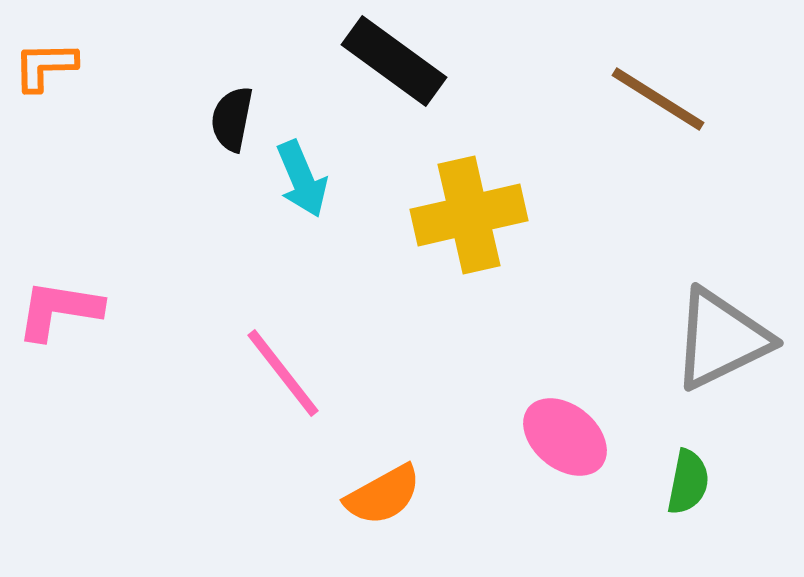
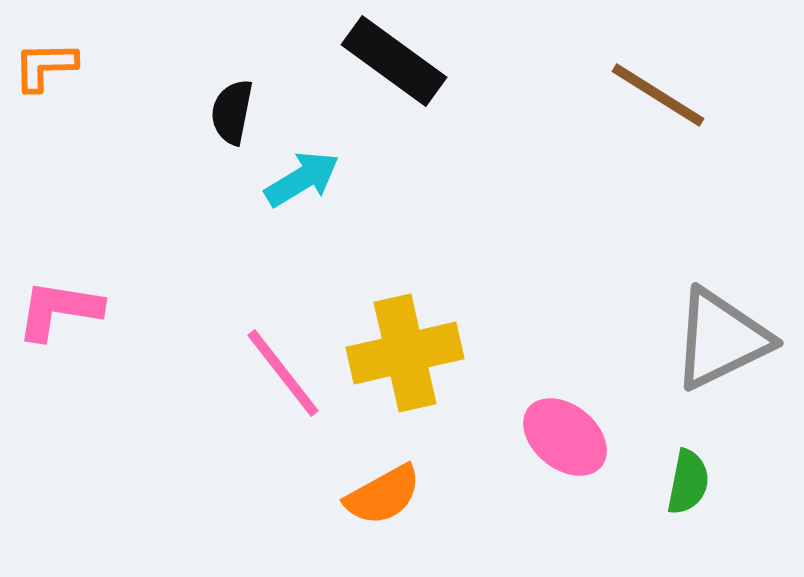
brown line: moved 4 px up
black semicircle: moved 7 px up
cyan arrow: rotated 98 degrees counterclockwise
yellow cross: moved 64 px left, 138 px down
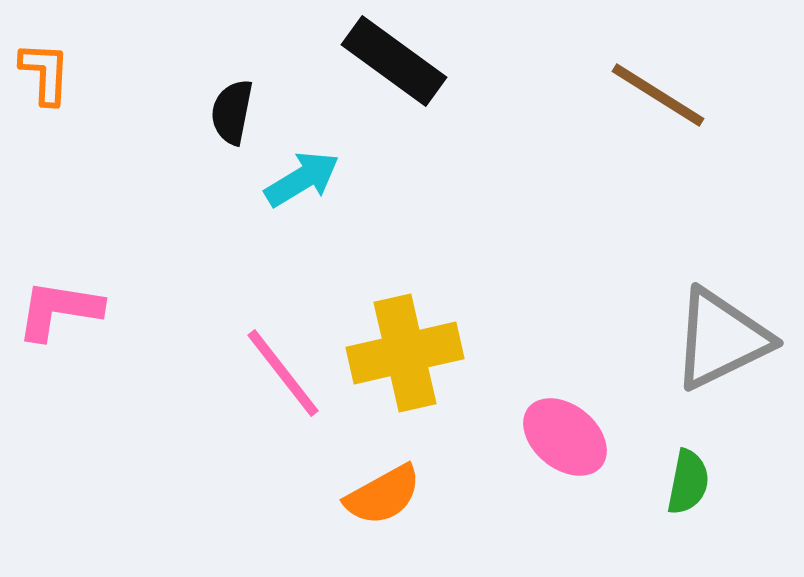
orange L-shape: moved 7 px down; rotated 94 degrees clockwise
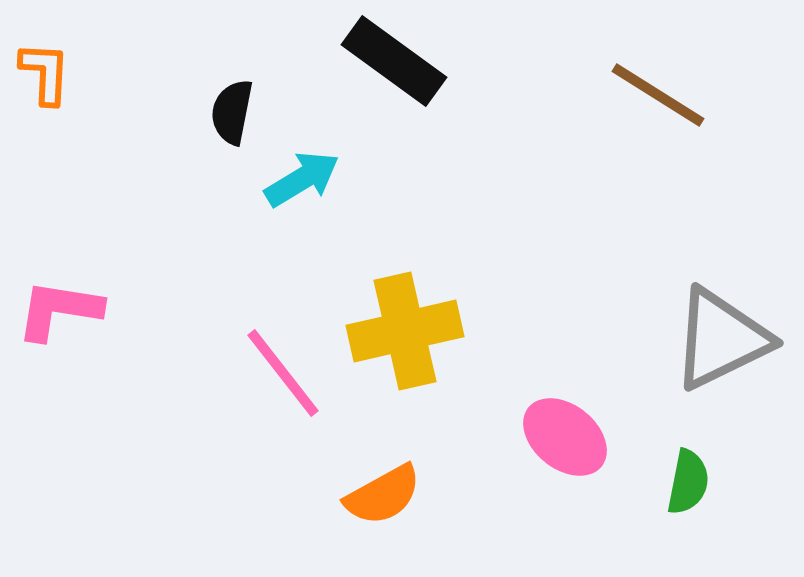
yellow cross: moved 22 px up
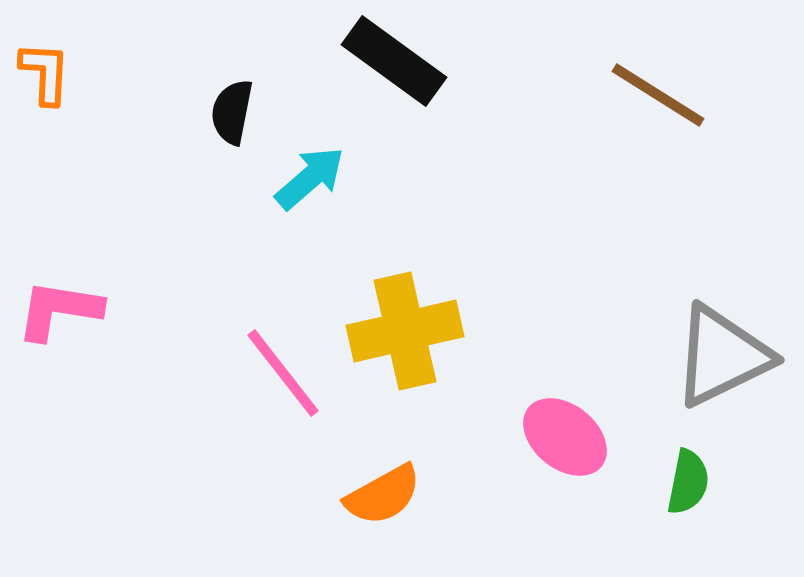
cyan arrow: moved 8 px right, 1 px up; rotated 10 degrees counterclockwise
gray triangle: moved 1 px right, 17 px down
